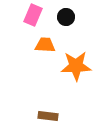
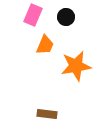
orange trapezoid: rotated 110 degrees clockwise
orange star: rotated 8 degrees counterclockwise
brown rectangle: moved 1 px left, 2 px up
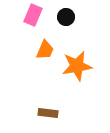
orange trapezoid: moved 5 px down
orange star: moved 1 px right
brown rectangle: moved 1 px right, 1 px up
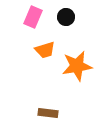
pink rectangle: moved 2 px down
orange trapezoid: rotated 50 degrees clockwise
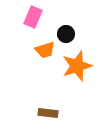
black circle: moved 17 px down
orange star: rotated 8 degrees counterclockwise
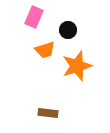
pink rectangle: moved 1 px right
black circle: moved 2 px right, 4 px up
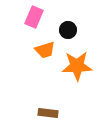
orange star: rotated 16 degrees clockwise
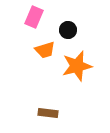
orange star: rotated 12 degrees counterclockwise
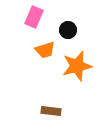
brown rectangle: moved 3 px right, 2 px up
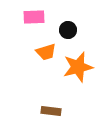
pink rectangle: rotated 65 degrees clockwise
orange trapezoid: moved 1 px right, 2 px down
orange star: moved 1 px right, 1 px down
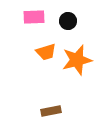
black circle: moved 9 px up
orange star: moved 1 px left, 7 px up
brown rectangle: rotated 18 degrees counterclockwise
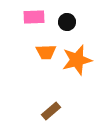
black circle: moved 1 px left, 1 px down
orange trapezoid: rotated 15 degrees clockwise
brown rectangle: rotated 30 degrees counterclockwise
